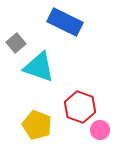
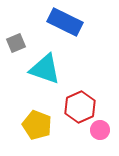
gray square: rotated 18 degrees clockwise
cyan triangle: moved 6 px right, 2 px down
red hexagon: rotated 16 degrees clockwise
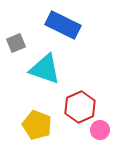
blue rectangle: moved 2 px left, 3 px down
